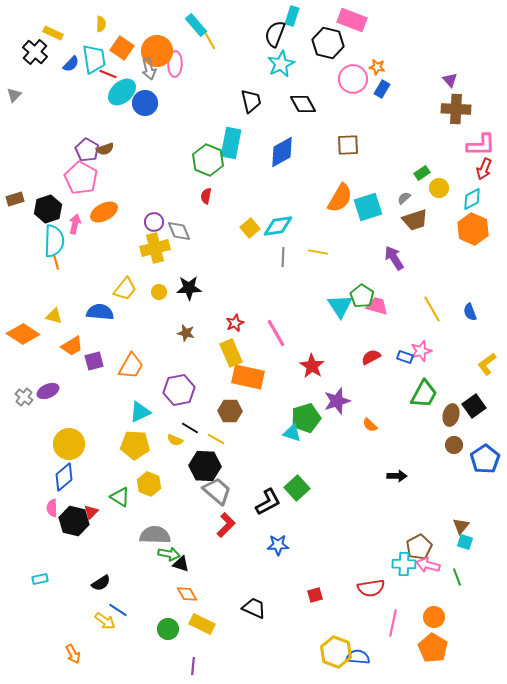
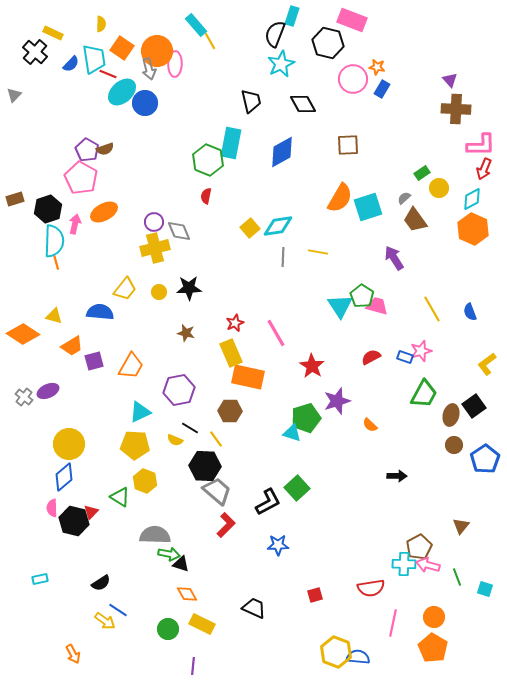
brown trapezoid at (415, 220): rotated 72 degrees clockwise
yellow line at (216, 439): rotated 24 degrees clockwise
yellow hexagon at (149, 484): moved 4 px left, 3 px up
cyan square at (465, 542): moved 20 px right, 47 px down
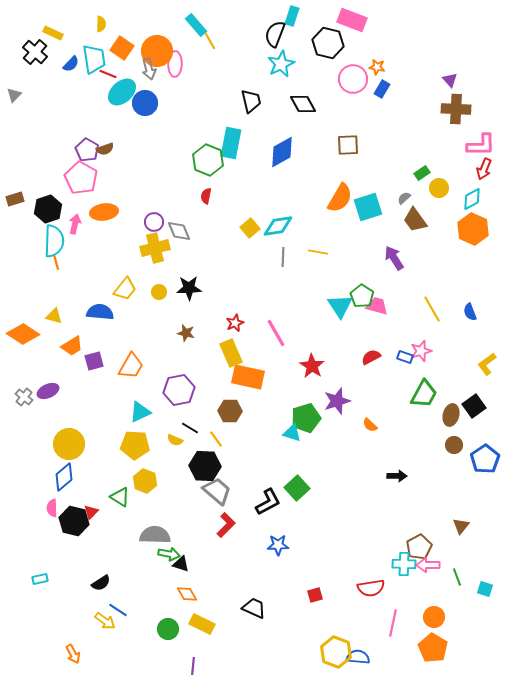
orange ellipse at (104, 212): rotated 20 degrees clockwise
pink arrow at (428, 565): rotated 15 degrees counterclockwise
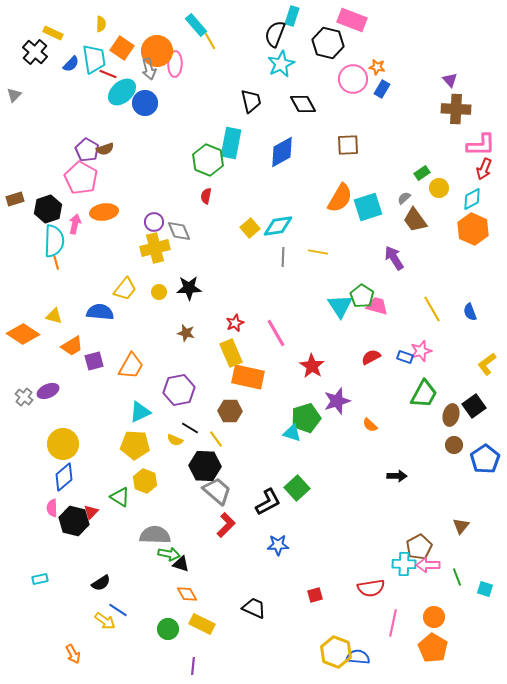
yellow circle at (69, 444): moved 6 px left
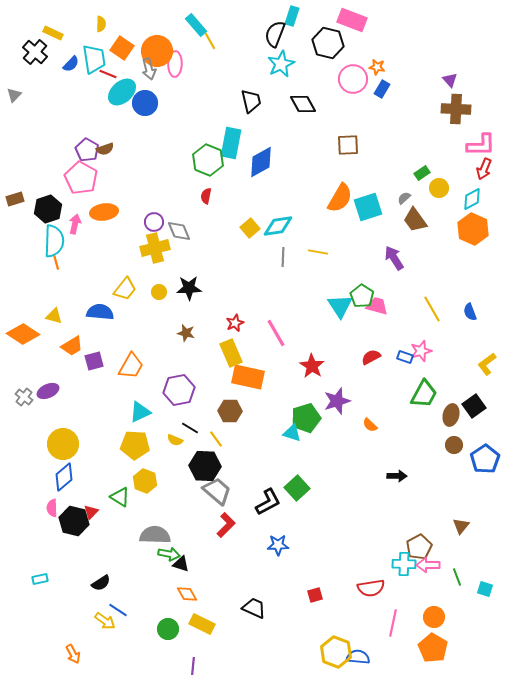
blue diamond at (282, 152): moved 21 px left, 10 px down
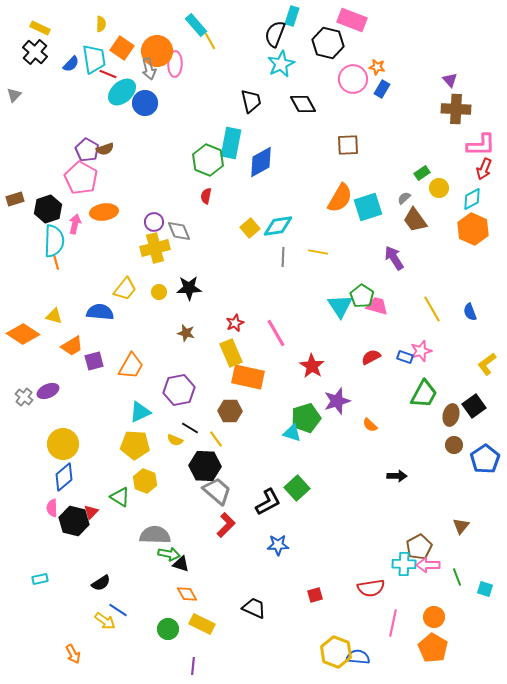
yellow rectangle at (53, 33): moved 13 px left, 5 px up
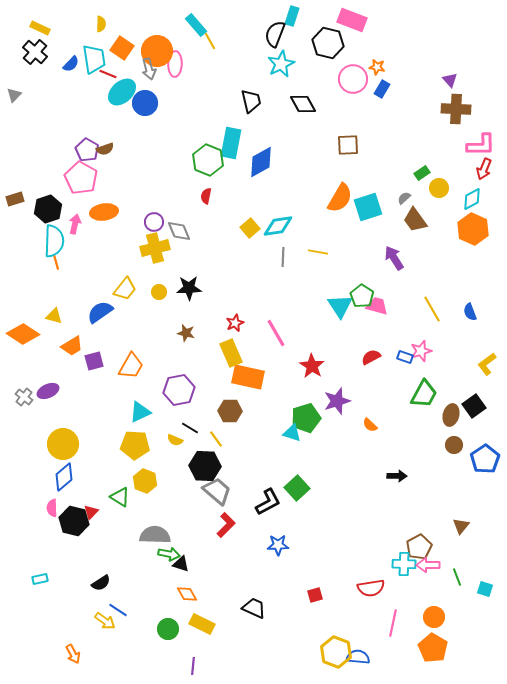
blue semicircle at (100, 312): rotated 40 degrees counterclockwise
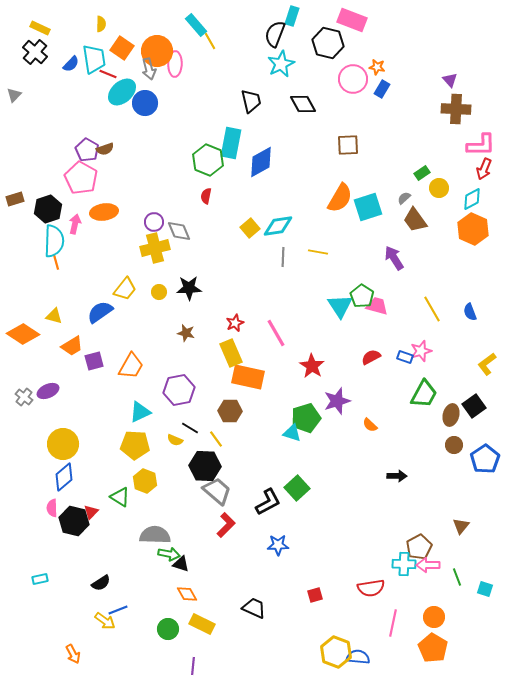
blue line at (118, 610): rotated 54 degrees counterclockwise
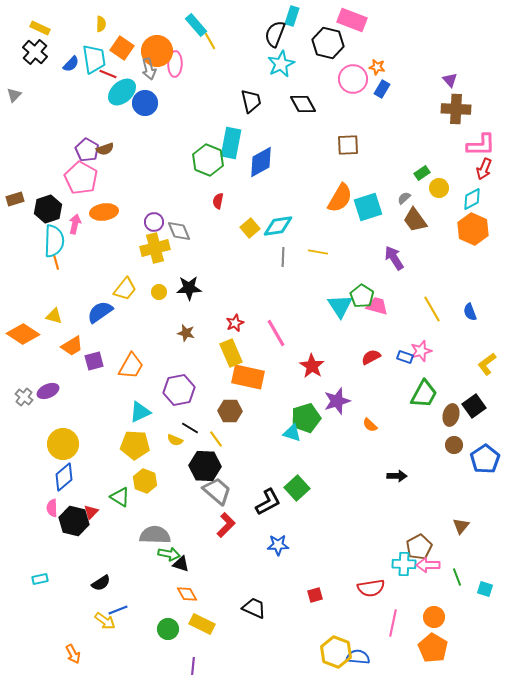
red semicircle at (206, 196): moved 12 px right, 5 px down
